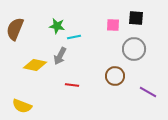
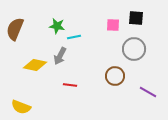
red line: moved 2 px left
yellow semicircle: moved 1 px left, 1 px down
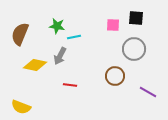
brown semicircle: moved 5 px right, 5 px down
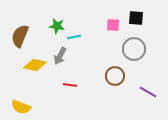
brown semicircle: moved 2 px down
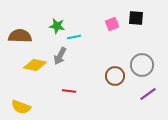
pink square: moved 1 px left, 1 px up; rotated 24 degrees counterclockwise
brown semicircle: rotated 70 degrees clockwise
gray circle: moved 8 px right, 16 px down
red line: moved 1 px left, 6 px down
purple line: moved 2 px down; rotated 66 degrees counterclockwise
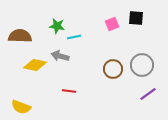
gray arrow: rotated 78 degrees clockwise
brown circle: moved 2 px left, 7 px up
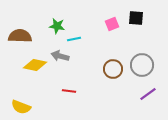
cyan line: moved 2 px down
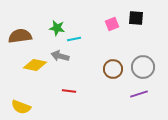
green star: moved 2 px down
brown semicircle: rotated 10 degrees counterclockwise
gray circle: moved 1 px right, 2 px down
purple line: moved 9 px left; rotated 18 degrees clockwise
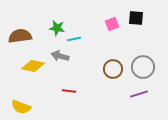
yellow diamond: moved 2 px left, 1 px down
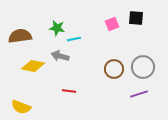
brown circle: moved 1 px right
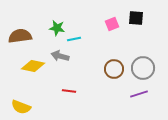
gray circle: moved 1 px down
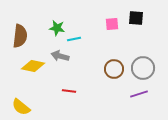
pink square: rotated 16 degrees clockwise
brown semicircle: rotated 105 degrees clockwise
yellow semicircle: rotated 18 degrees clockwise
